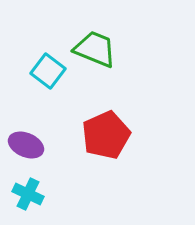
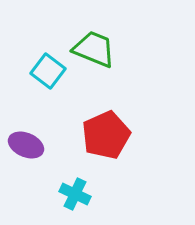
green trapezoid: moved 1 px left
cyan cross: moved 47 px right
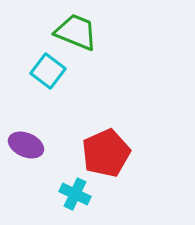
green trapezoid: moved 18 px left, 17 px up
red pentagon: moved 18 px down
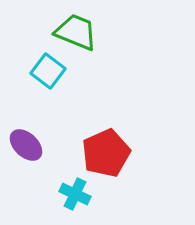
purple ellipse: rotated 20 degrees clockwise
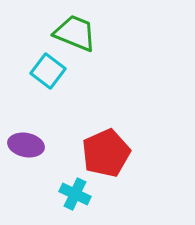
green trapezoid: moved 1 px left, 1 px down
purple ellipse: rotated 32 degrees counterclockwise
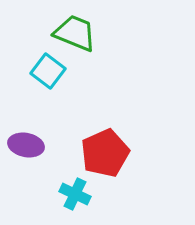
red pentagon: moved 1 px left
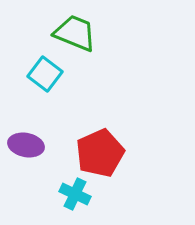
cyan square: moved 3 px left, 3 px down
red pentagon: moved 5 px left
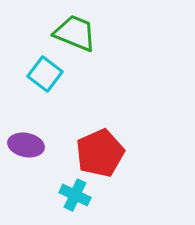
cyan cross: moved 1 px down
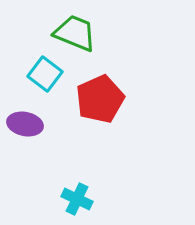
purple ellipse: moved 1 px left, 21 px up
red pentagon: moved 54 px up
cyan cross: moved 2 px right, 4 px down
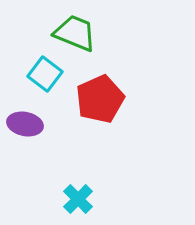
cyan cross: moved 1 px right; rotated 20 degrees clockwise
